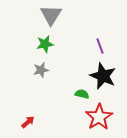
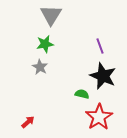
gray star: moved 1 px left, 3 px up; rotated 28 degrees counterclockwise
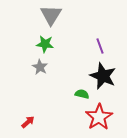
green star: rotated 18 degrees clockwise
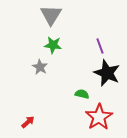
green star: moved 8 px right, 1 px down
black star: moved 4 px right, 3 px up
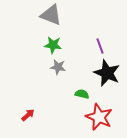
gray triangle: rotated 40 degrees counterclockwise
gray star: moved 18 px right; rotated 21 degrees counterclockwise
red star: rotated 16 degrees counterclockwise
red arrow: moved 7 px up
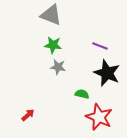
purple line: rotated 49 degrees counterclockwise
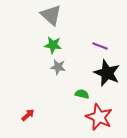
gray triangle: rotated 20 degrees clockwise
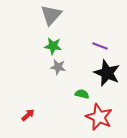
gray triangle: rotated 30 degrees clockwise
green star: moved 1 px down
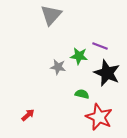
green star: moved 26 px right, 10 px down
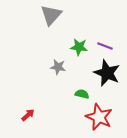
purple line: moved 5 px right
green star: moved 9 px up
